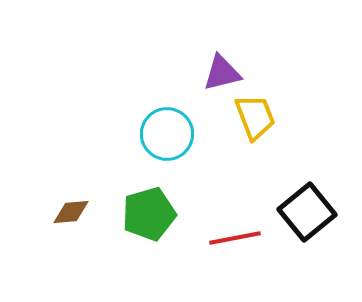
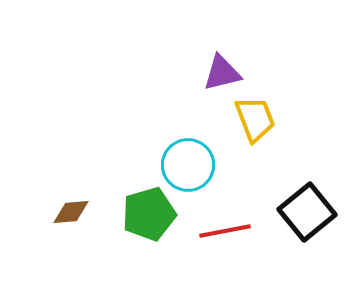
yellow trapezoid: moved 2 px down
cyan circle: moved 21 px right, 31 px down
red line: moved 10 px left, 7 px up
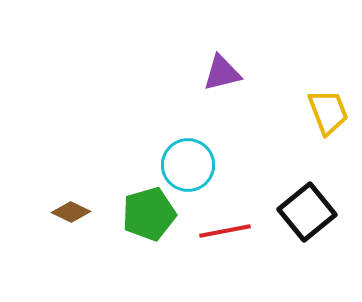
yellow trapezoid: moved 73 px right, 7 px up
brown diamond: rotated 30 degrees clockwise
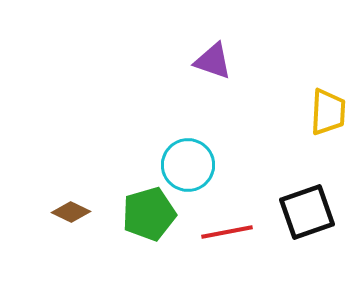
purple triangle: moved 9 px left, 12 px up; rotated 33 degrees clockwise
yellow trapezoid: rotated 24 degrees clockwise
black square: rotated 20 degrees clockwise
red line: moved 2 px right, 1 px down
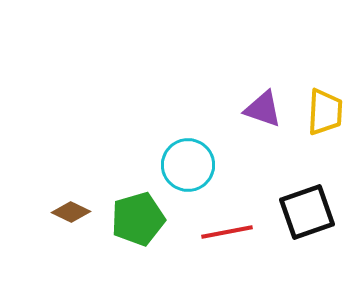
purple triangle: moved 50 px right, 48 px down
yellow trapezoid: moved 3 px left
green pentagon: moved 11 px left, 5 px down
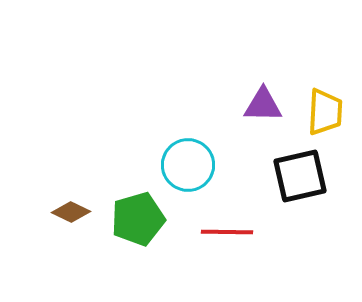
purple triangle: moved 4 px up; rotated 18 degrees counterclockwise
black square: moved 7 px left, 36 px up; rotated 6 degrees clockwise
red line: rotated 12 degrees clockwise
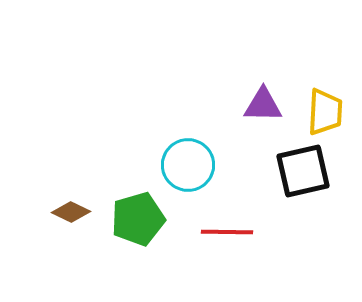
black square: moved 3 px right, 5 px up
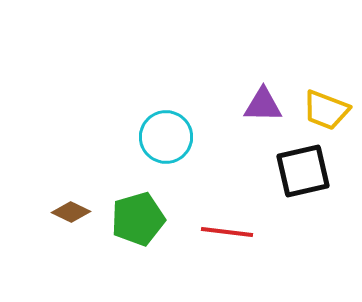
yellow trapezoid: moved 1 px right, 2 px up; rotated 108 degrees clockwise
cyan circle: moved 22 px left, 28 px up
red line: rotated 6 degrees clockwise
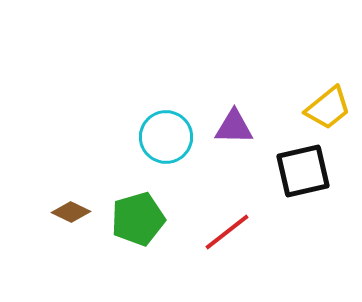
purple triangle: moved 29 px left, 22 px down
yellow trapezoid: moved 2 px right, 2 px up; rotated 60 degrees counterclockwise
red line: rotated 45 degrees counterclockwise
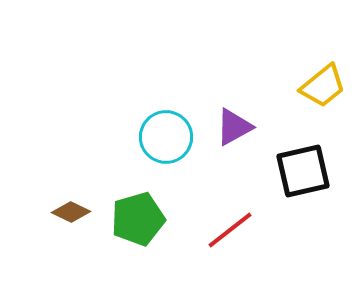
yellow trapezoid: moved 5 px left, 22 px up
purple triangle: rotated 30 degrees counterclockwise
red line: moved 3 px right, 2 px up
